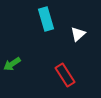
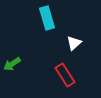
cyan rectangle: moved 1 px right, 1 px up
white triangle: moved 4 px left, 9 px down
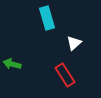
green arrow: rotated 48 degrees clockwise
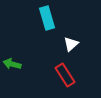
white triangle: moved 3 px left, 1 px down
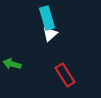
white triangle: moved 21 px left, 10 px up
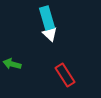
white triangle: rotated 35 degrees counterclockwise
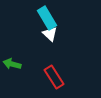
cyan rectangle: rotated 15 degrees counterclockwise
red rectangle: moved 11 px left, 2 px down
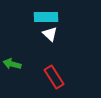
cyan rectangle: moved 1 px left, 1 px up; rotated 60 degrees counterclockwise
